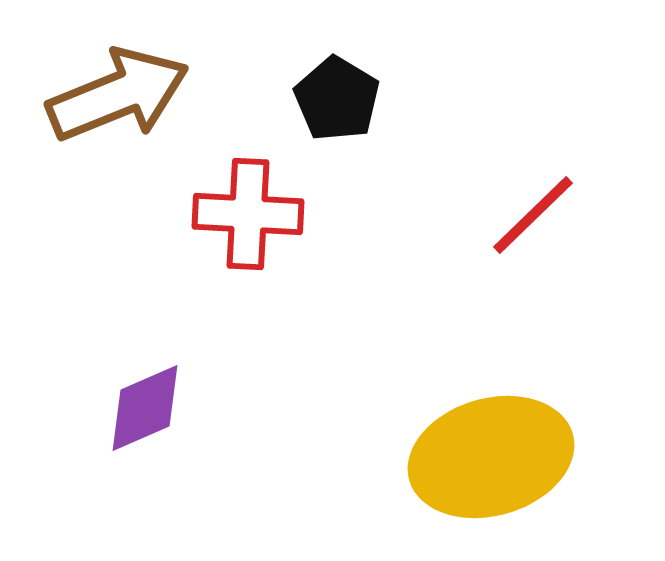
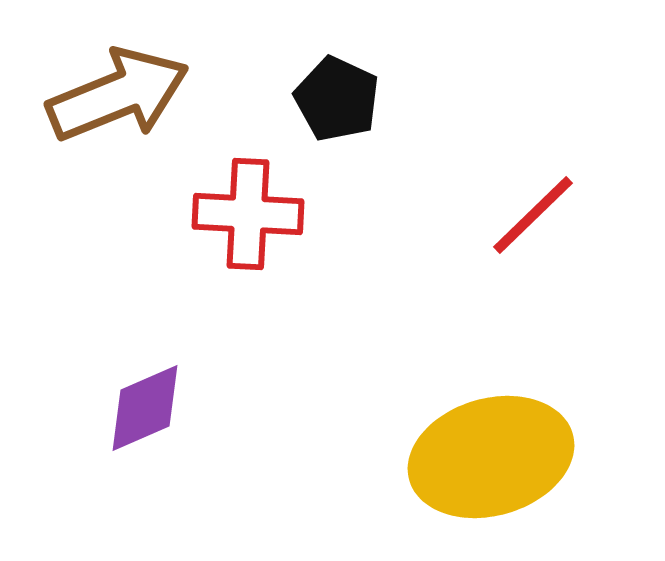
black pentagon: rotated 6 degrees counterclockwise
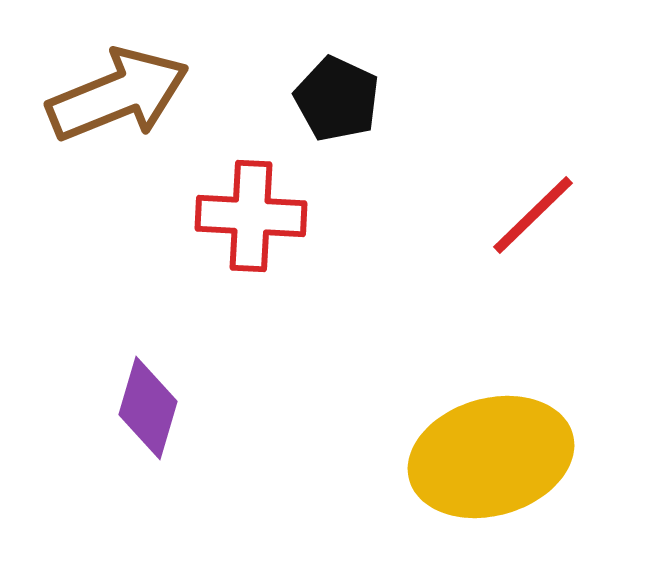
red cross: moved 3 px right, 2 px down
purple diamond: moved 3 px right; rotated 50 degrees counterclockwise
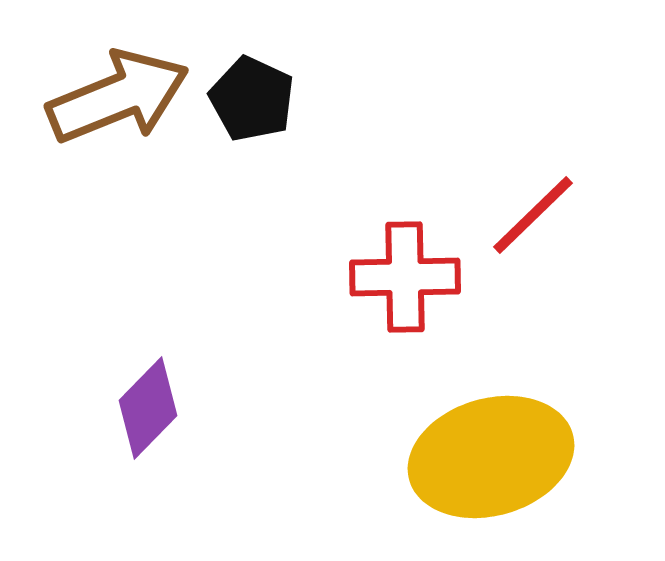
brown arrow: moved 2 px down
black pentagon: moved 85 px left
red cross: moved 154 px right, 61 px down; rotated 4 degrees counterclockwise
purple diamond: rotated 28 degrees clockwise
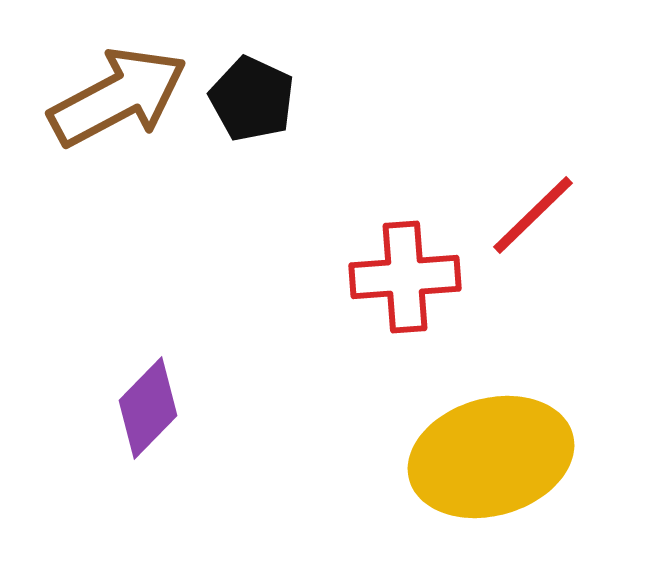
brown arrow: rotated 6 degrees counterclockwise
red cross: rotated 3 degrees counterclockwise
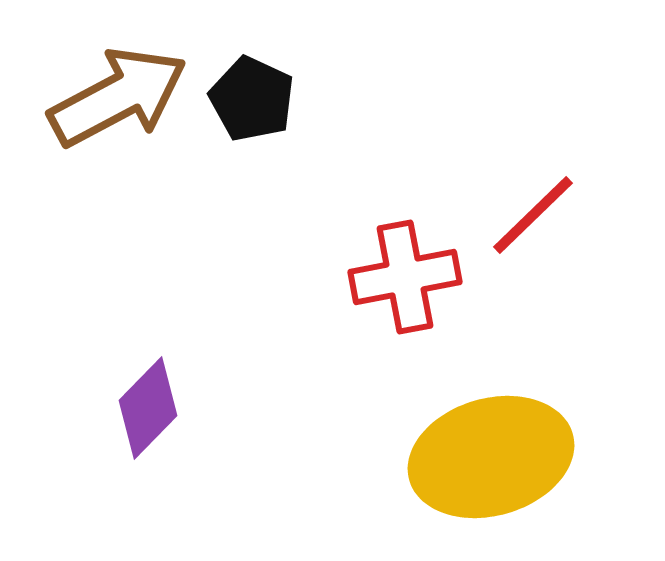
red cross: rotated 7 degrees counterclockwise
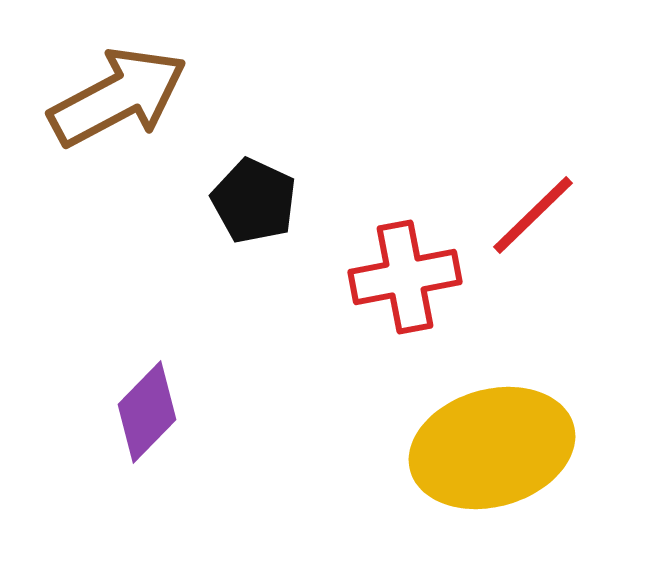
black pentagon: moved 2 px right, 102 px down
purple diamond: moved 1 px left, 4 px down
yellow ellipse: moved 1 px right, 9 px up
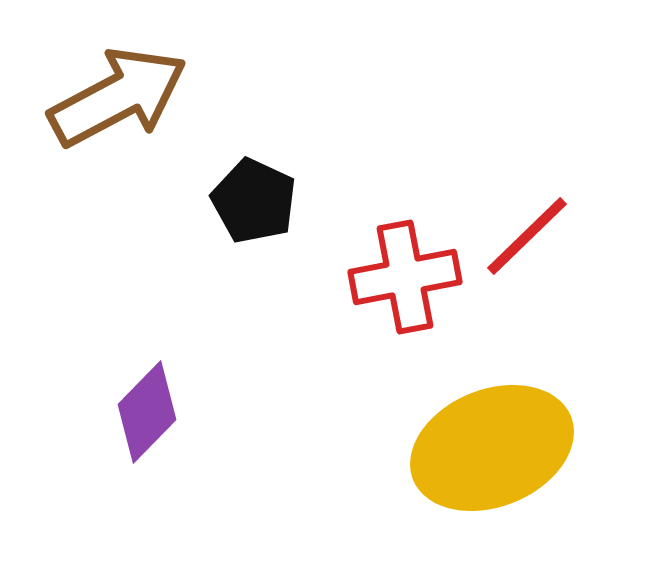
red line: moved 6 px left, 21 px down
yellow ellipse: rotated 6 degrees counterclockwise
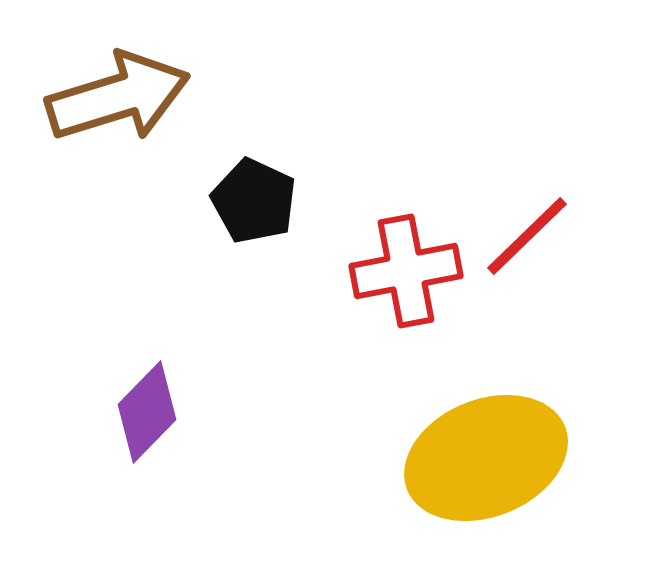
brown arrow: rotated 11 degrees clockwise
red cross: moved 1 px right, 6 px up
yellow ellipse: moved 6 px left, 10 px down
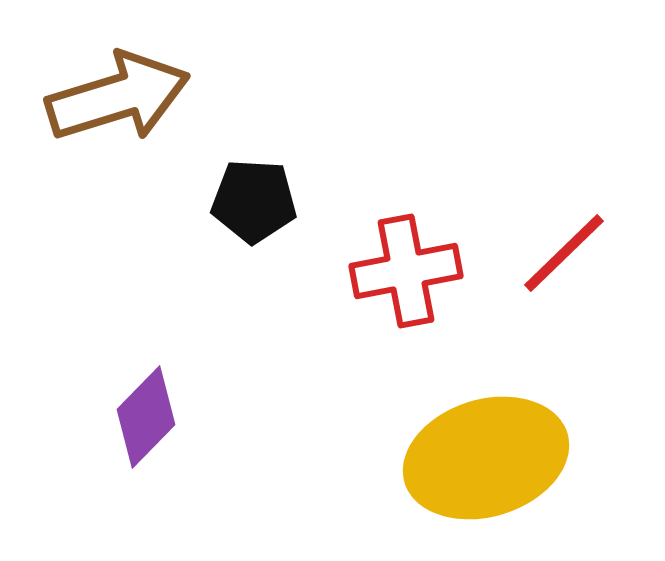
black pentagon: rotated 22 degrees counterclockwise
red line: moved 37 px right, 17 px down
purple diamond: moved 1 px left, 5 px down
yellow ellipse: rotated 5 degrees clockwise
